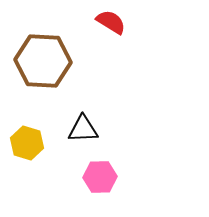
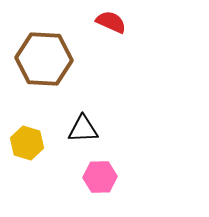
red semicircle: rotated 8 degrees counterclockwise
brown hexagon: moved 1 px right, 2 px up
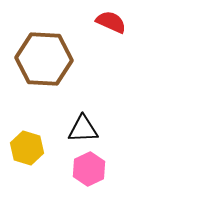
yellow hexagon: moved 5 px down
pink hexagon: moved 11 px left, 8 px up; rotated 24 degrees counterclockwise
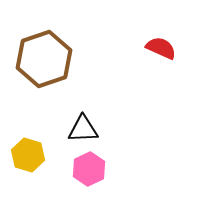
red semicircle: moved 50 px right, 26 px down
brown hexagon: rotated 22 degrees counterclockwise
yellow hexagon: moved 1 px right, 7 px down
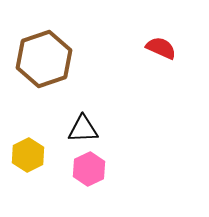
yellow hexagon: rotated 16 degrees clockwise
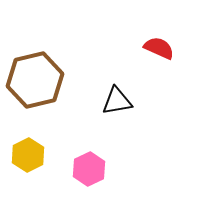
red semicircle: moved 2 px left
brown hexagon: moved 9 px left, 21 px down; rotated 6 degrees clockwise
black triangle: moved 34 px right, 28 px up; rotated 8 degrees counterclockwise
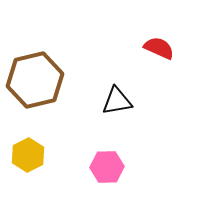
pink hexagon: moved 18 px right, 2 px up; rotated 24 degrees clockwise
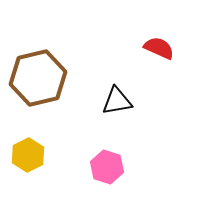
brown hexagon: moved 3 px right, 2 px up
pink hexagon: rotated 20 degrees clockwise
